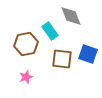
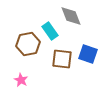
brown hexagon: moved 2 px right
pink star: moved 5 px left, 3 px down; rotated 24 degrees counterclockwise
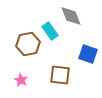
brown square: moved 2 px left, 16 px down
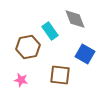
gray diamond: moved 4 px right, 3 px down
brown hexagon: moved 3 px down
blue square: moved 3 px left; rotated 12 degrees clockwise
pink star: rotated 16 degrees counterclockwise
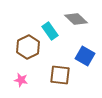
gray diamond: moved 1 px right; rotated 25 degrees counterclockwise
brown hexagon: rotated 15 degrees counterclockwise
blue square: moved 2 px down
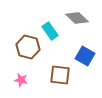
gray diamond: moved 1 px right, 1 px up
brown hexagon: rotated 20 degrees counterclockwise
